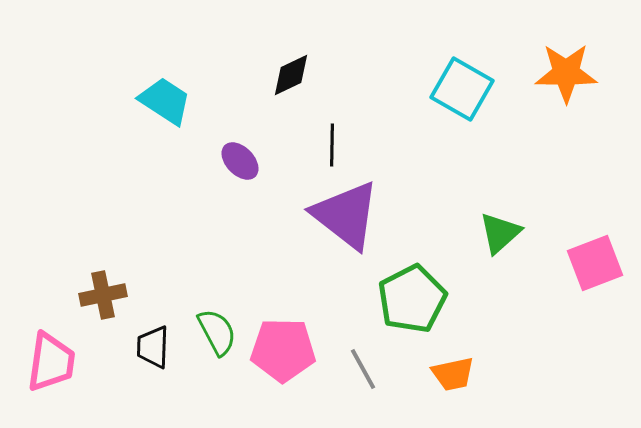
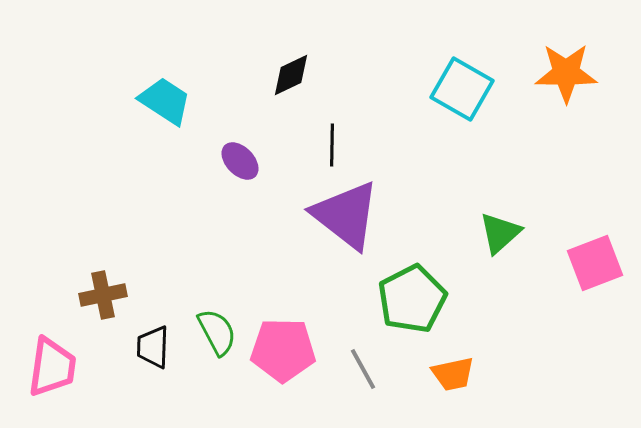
pink trapezoid: moved 1 px right, 5 px down
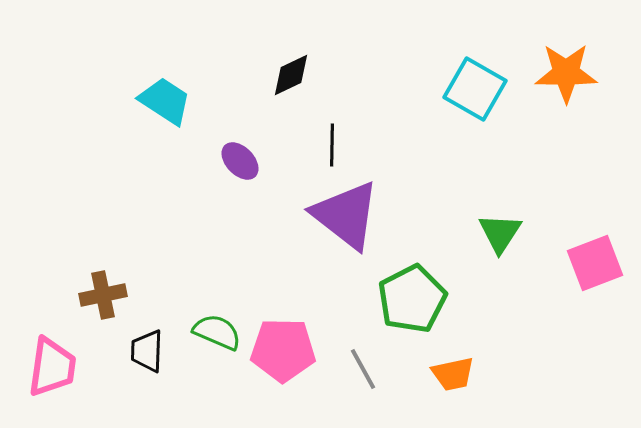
cyan square: moved 13 px right
green triangle: rotated 15 degrees counterclockwise
green semicircle: rotated 39 degrees counterclockwise
black trapezoid: moved 6 px left, 4 px down
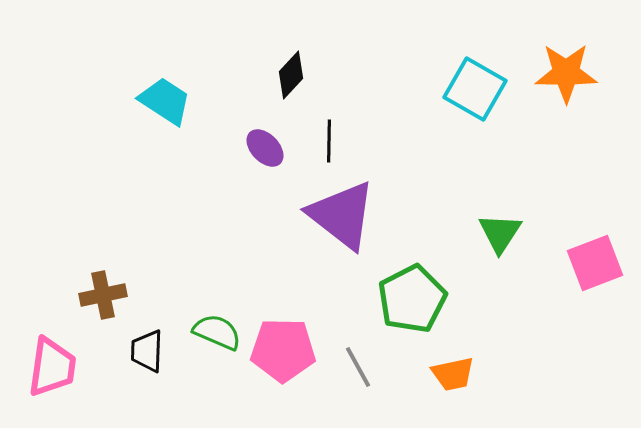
black diamond: rotated 21 degrees counterclockwise
black line: moved 3 px left, 4 px up
purple ellipse: moved 25 px right, 13 px up
purple triangle: moved 4 px left
gray line: moved 5 px left, 2 px up
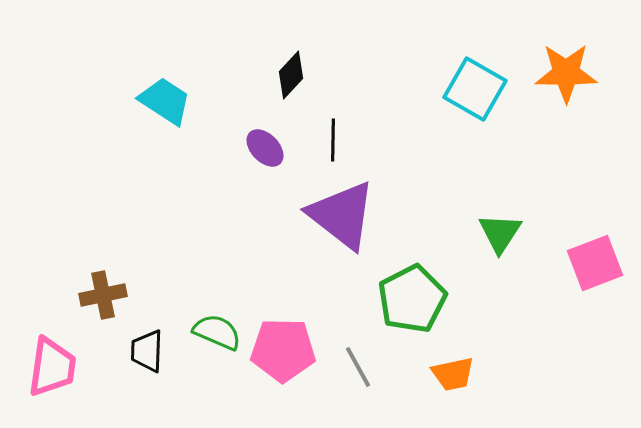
black line: moved 4 px right, 1 px up
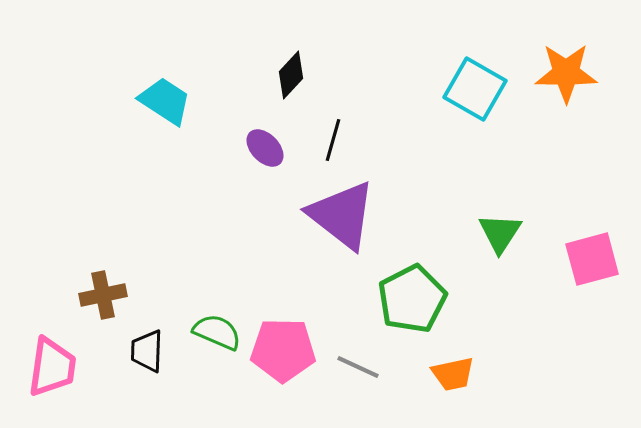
black line: rotated 15 degrees clockwise
pink square: moved 3 px left, 4 px up; rotated 6 degrees clockwise
gray line: rotated 36 degrees counterclockwise
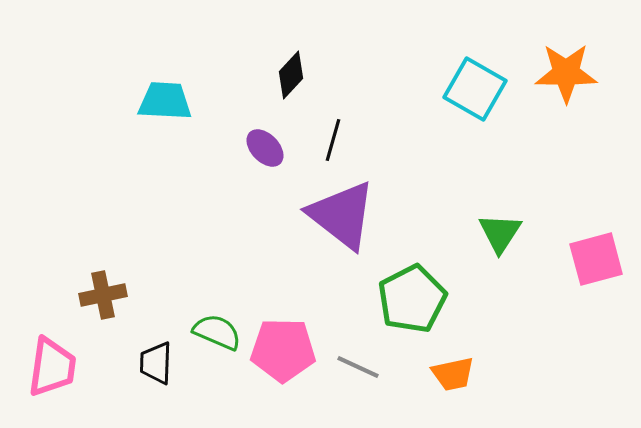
cyan trapezoid: rotated 30 degrees counterclockwise
pink square: moved 4 px right
black trapezoid: moved 9 px right, 12 px down
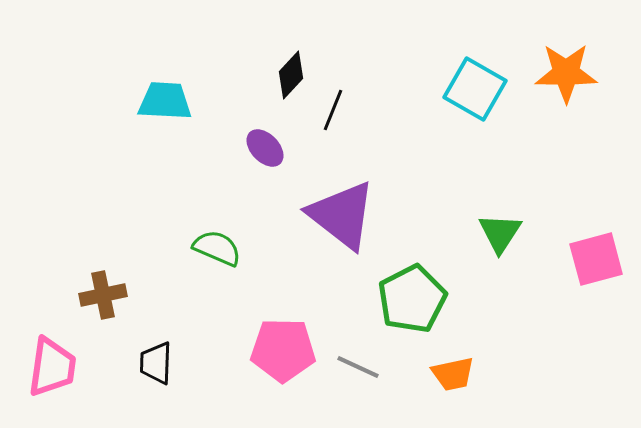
black line: moved 30 px up; rotated 6 degrees clockwise
green semicircle: moved 84 px up
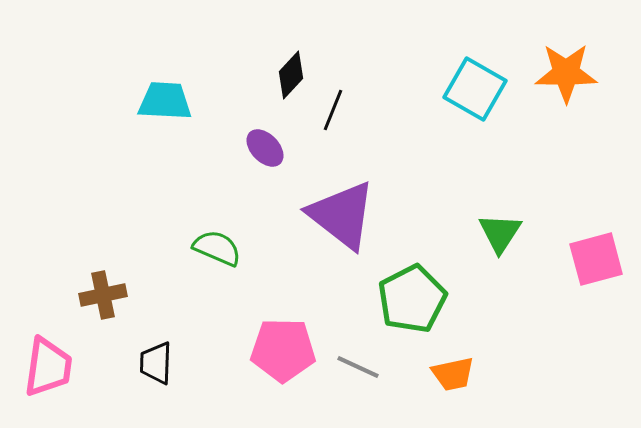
pink trapezoid: moved 4 px left
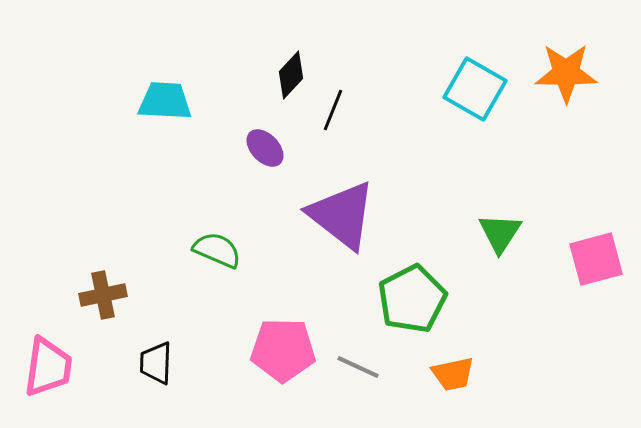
green semicircle: moved 2 px down
